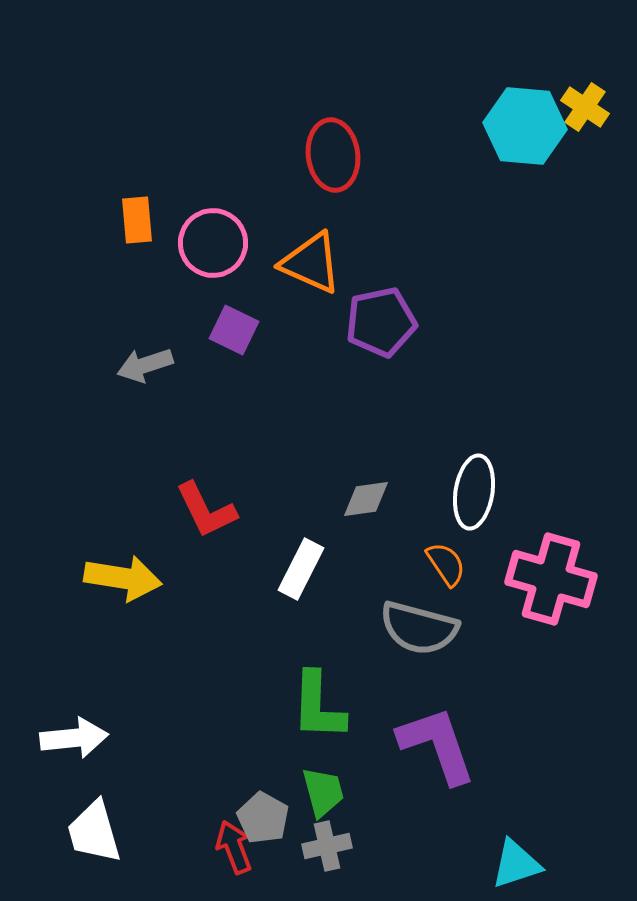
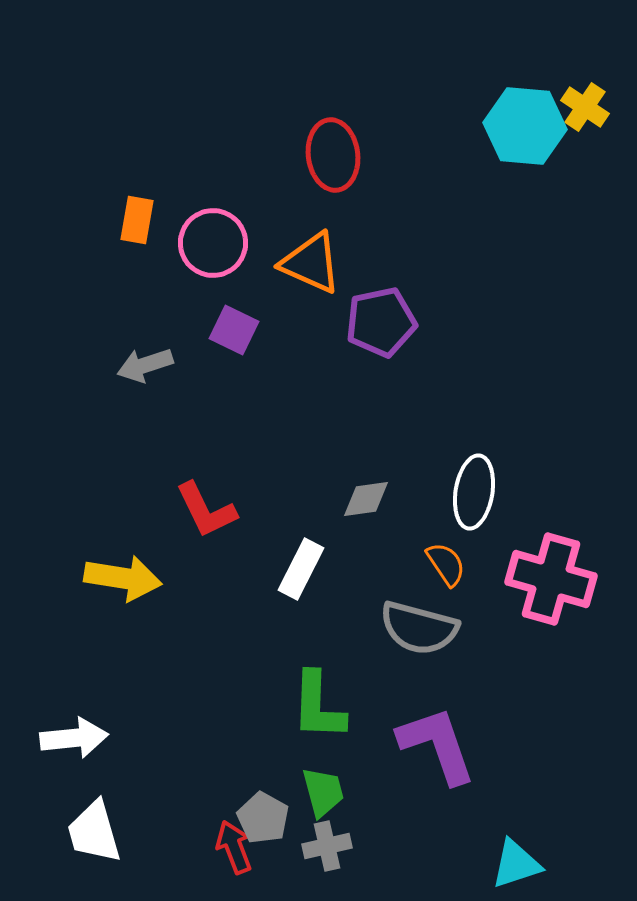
orange rectangle: rotated 15 degrees clockwise
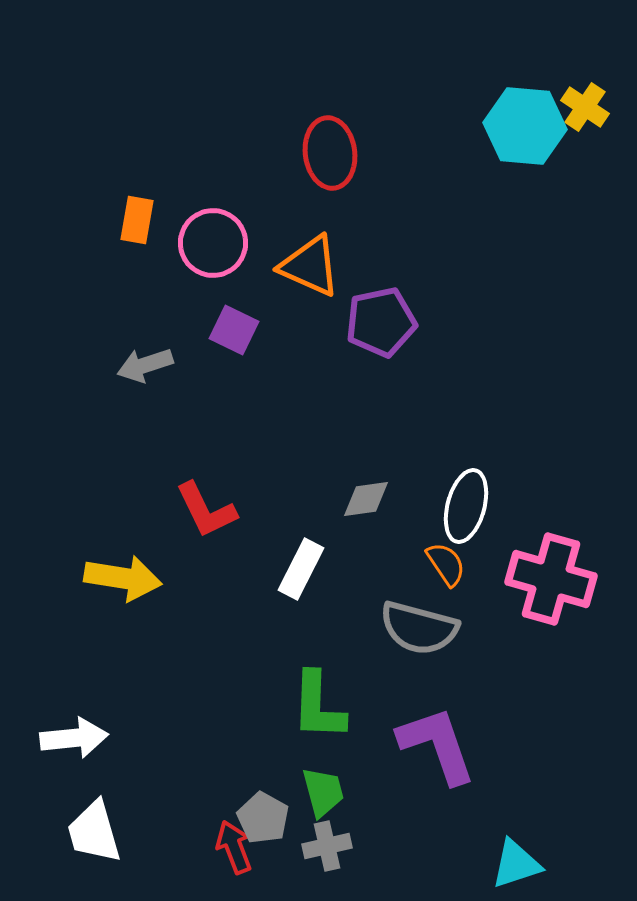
red ellipse: moved 3 px left, 2 px up
orange triangle: moved 1 px left, 3 px down
white ellipse: moved 8 px left, 14 px down; rotated 6 degrees clockwise
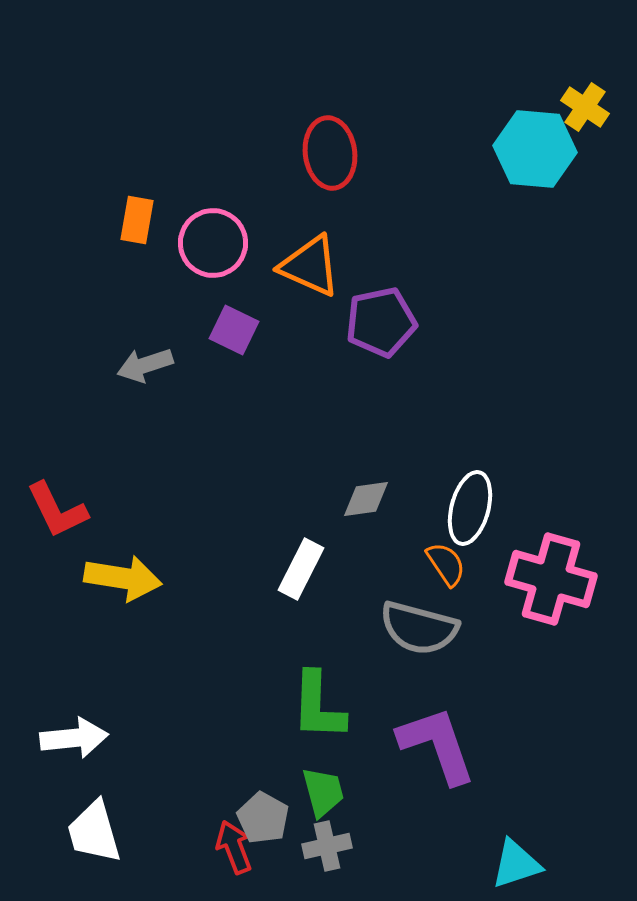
cyan hexagon: moved 10 px right, 23 px down
white ellipse: moved 4 px right, 2 px down
red L-shape: moved 149 px left
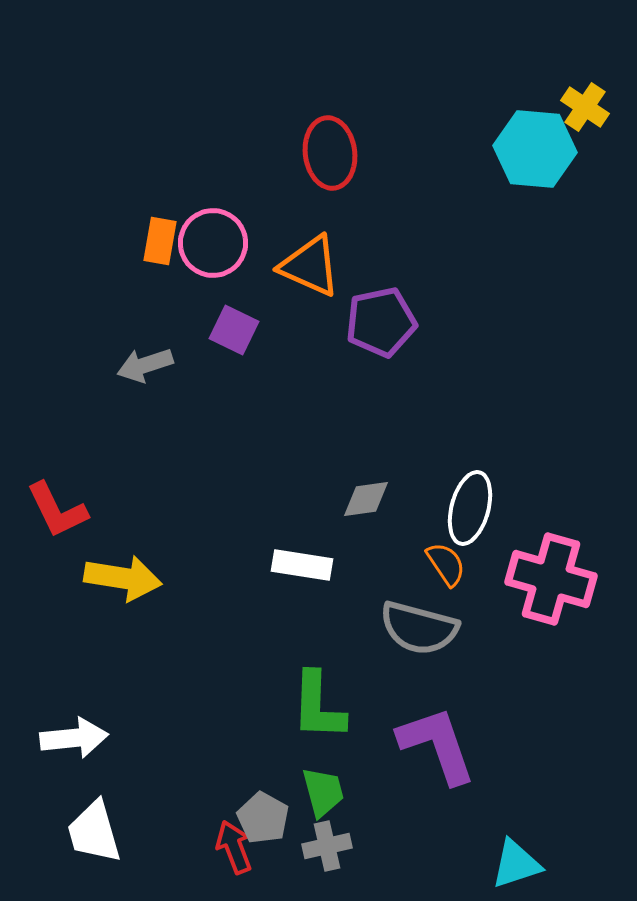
orange rectangle: moved 23 px right, 21 px down
white rectangle: moved 1 px right, 4 px up; rotated 72 degrees clockwise
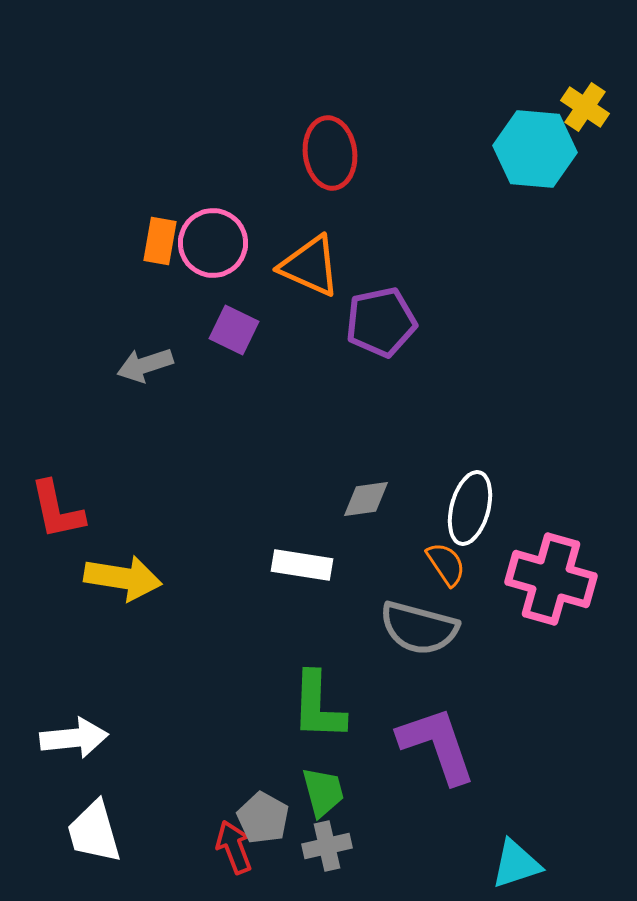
red L-shape: rotated 14 degrees clockwise
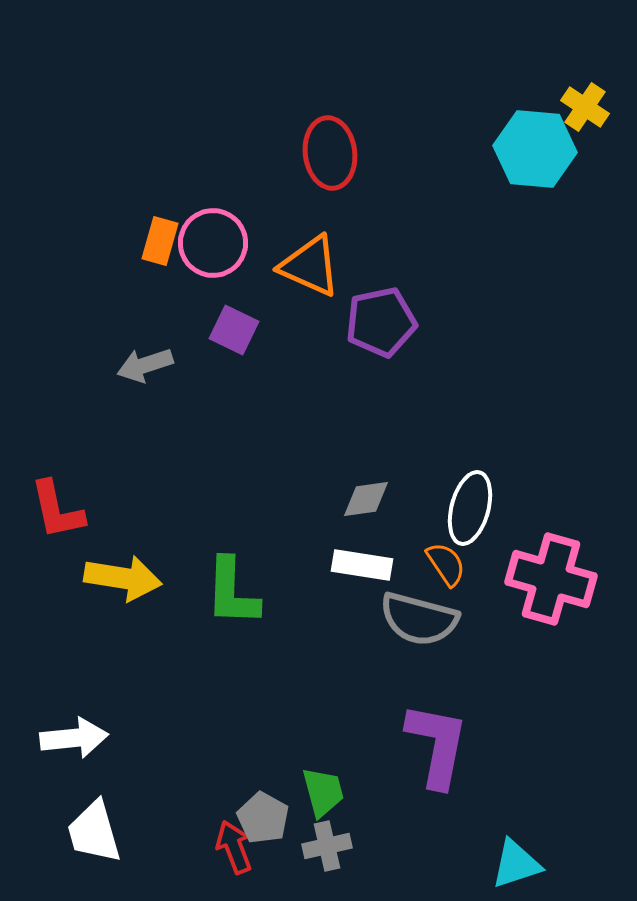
orange rectangle: rotated 6 degrees clockwise
white rectangle: moved 60 px right
gray semicircle: moved 9 px up
green L-shape: moved 86 px left, 114 px up
purple L-shape: rotated 30 degrees clockwise
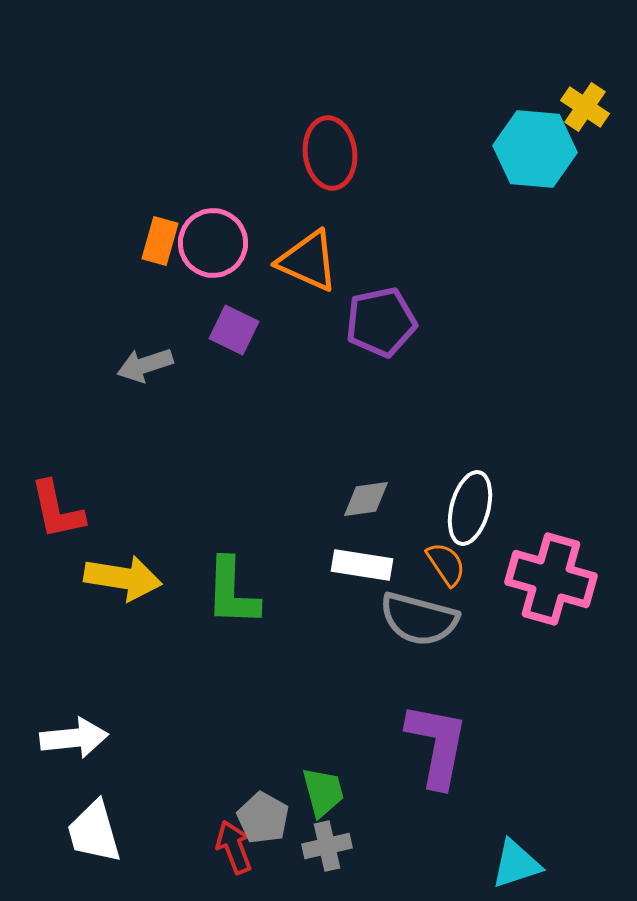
orange triangle: moved 2 px left, 5 px up
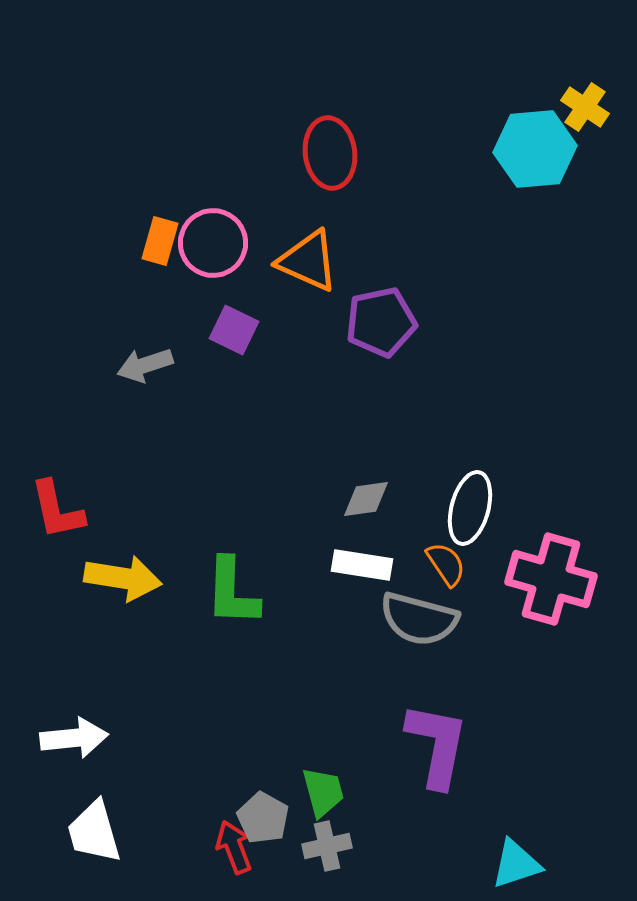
cyan hexagon: rotated 10 degrees counterclockwise
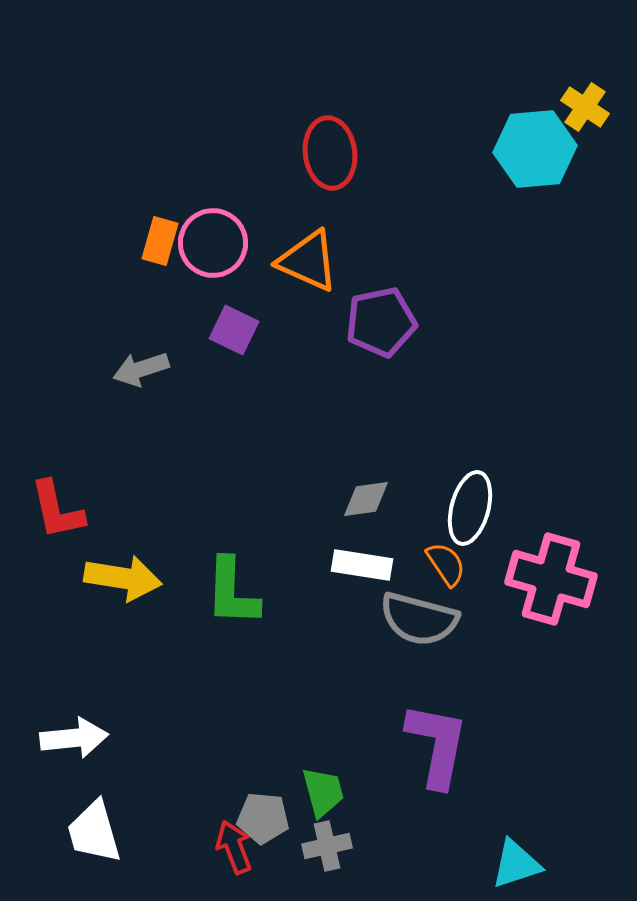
gray arrow: moved 4 px left, 4 px down
gray pentagon: rotated 24 degrees counterclockwise
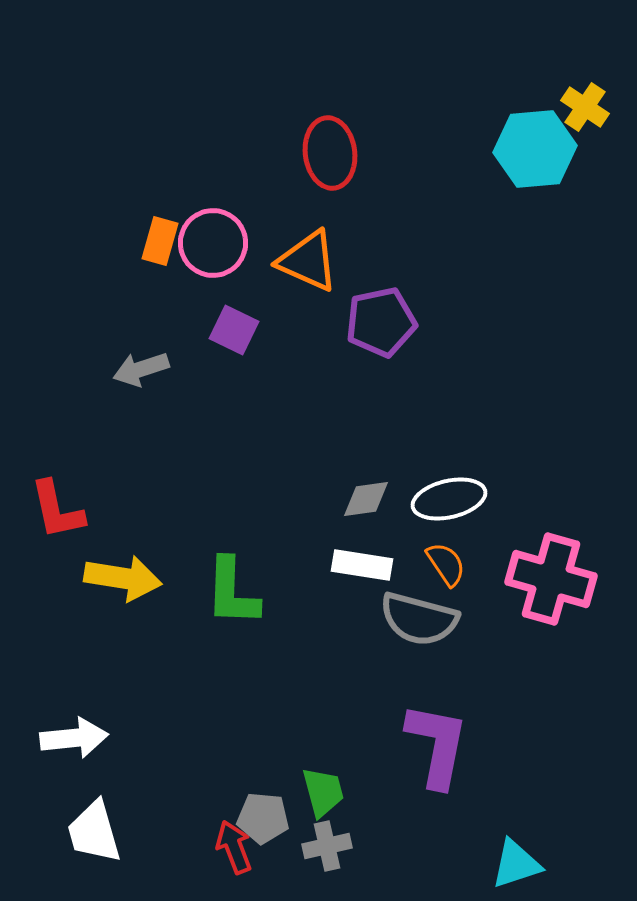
white ellipse: moved 21 px left, 9 px up; rotated 62 degrees clockwise
